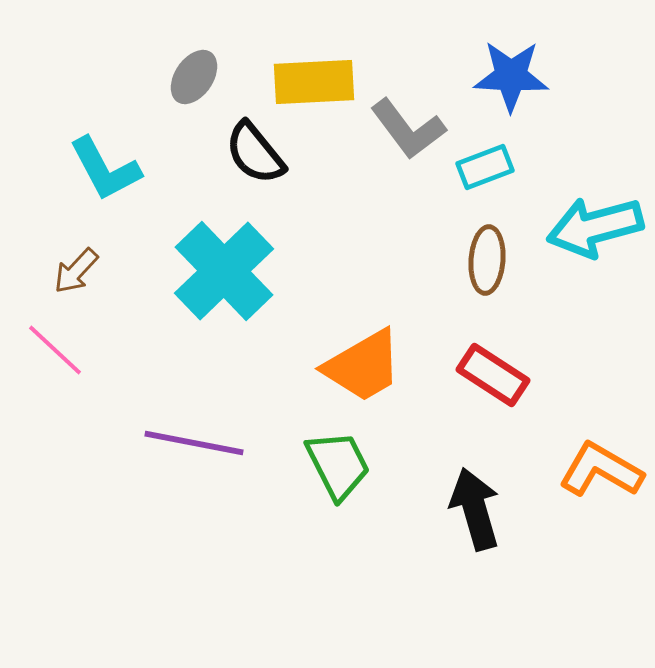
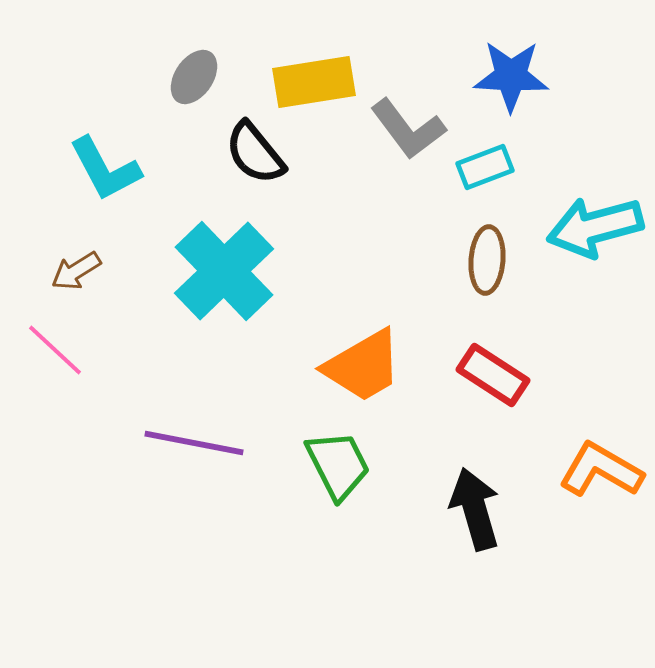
yellow rectangle: rotated 6 degrees counterclockwise
brown arrow: rotated 15 degrees clockwise
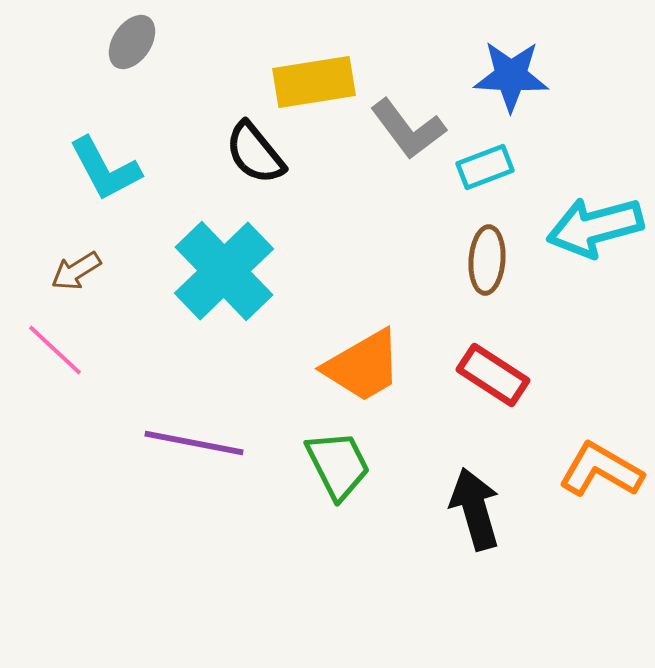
gray ellipse: moved 62 px left, 35 px up
